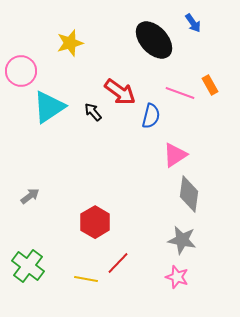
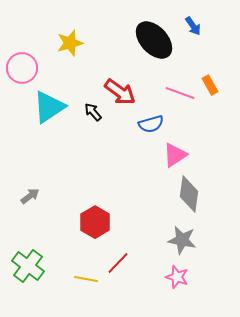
blue arrow: moved 3 px down
pink circle: moved 1 px right, 3 px up
blue semicircle: moved 8 px down; rotated 60 degrees clockwise
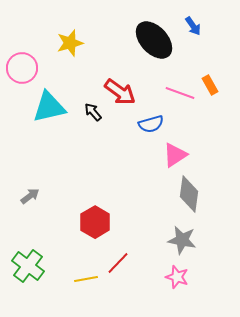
cyan triangle: rotated 21 degrees clockwise
yellow line: rotated 20 degrees counterclockwise
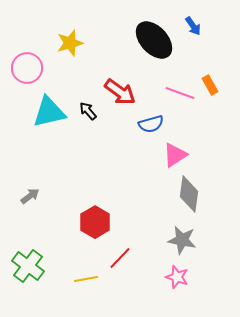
pink circle: moved 5 px right
cyan triangle: moved 5 px down
black arrow: moved 5 px left, 1 px up
red line: moved 2 px right, 5 px up
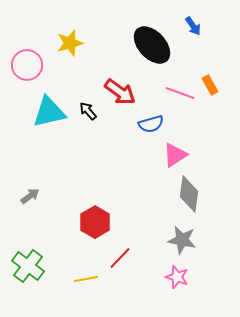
black ellipse: moved 2 px left, 5 px down
pink circle: moved 3 px up
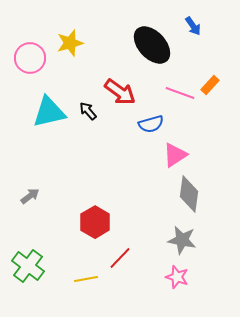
pink circle: moved 3 px right, 7 px up
orange rectangle: rotated 72 degrees clockwise
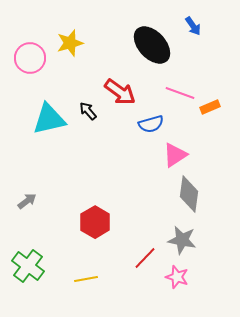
orange rectangle: moved 22 px down; rotated 24 degrees clockwise
cyan triangle: moved 7 px down
gray arrow: moved 3 px left, 5 px down
red line: moved 25 px right
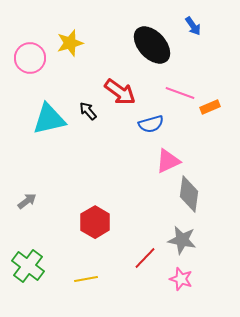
pink triangle: moved 7 px left, 6 px down; rotated 8 degrees clockwise
pink star: moved 4 px right, 2 px down
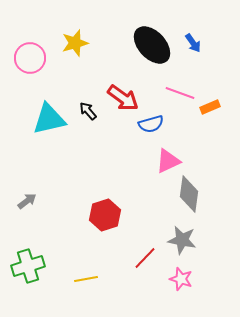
blue arrow: moved 17 px down
yellow star: moved 5 px right
red arrow: moved 3 px right, 6 px down
red hexagon: moved 10 px right, 7 px up; rotated 12 degrees clockwise
green cross: rotated 36 degrees clockwise
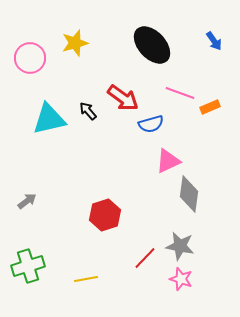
blue arrow: moved 21 px right, 2 px up
gray star: moved 2 px left, 6 px down
